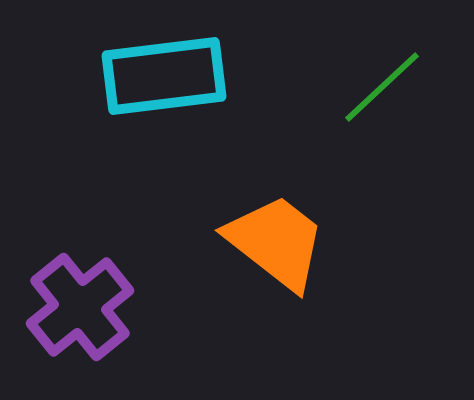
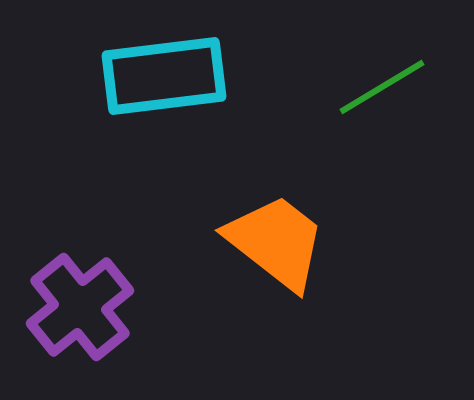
green line: rotated 12 degrees clockwise
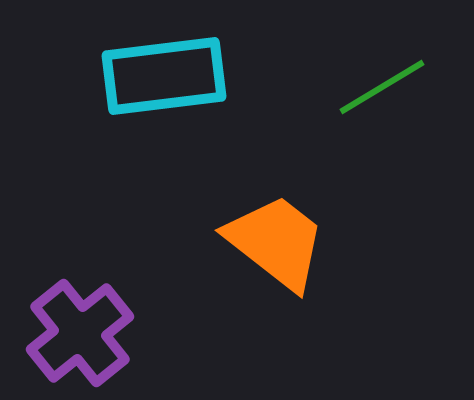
purple cross: moved 26 px down
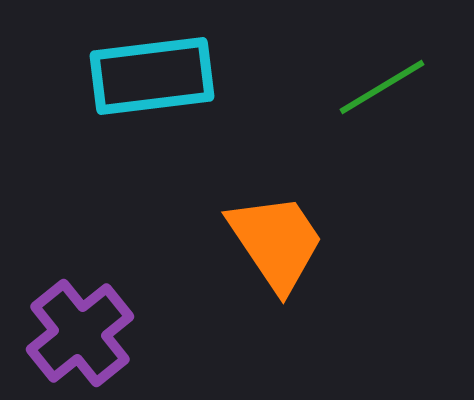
cyan rectangle: moved 12 px left
orange trapezoid: rotated 18 degrees clockwise
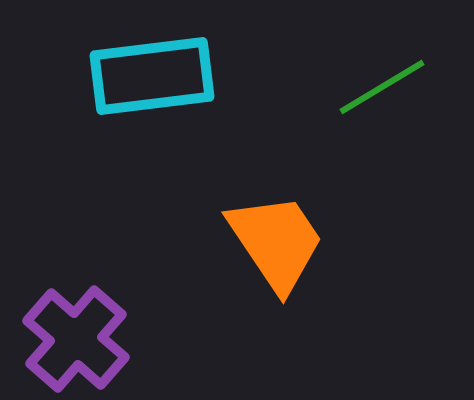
purple cross: moved 4 px left, 6 px down; rotated 10 degrees counterclockwise
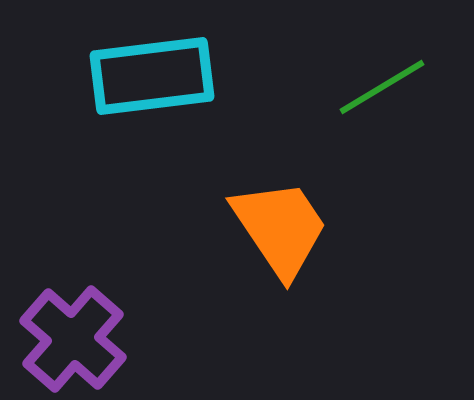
orange trapezoid: moved 4 px right, 14 px up
purple cross: moved 3 px left
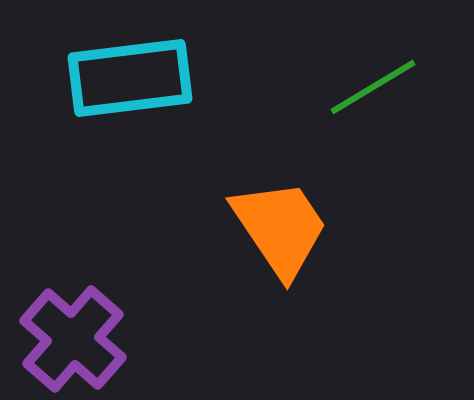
cyan rectangle: moved 22 px left, 2 px down
green line: moved 9 px left
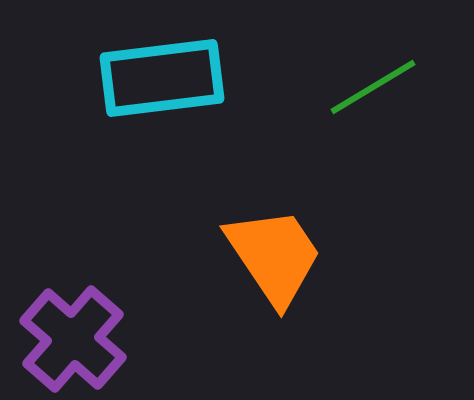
cyan rectangle: moved 32 px right
orange trapezoid: moved 6 px left, 28 px down
